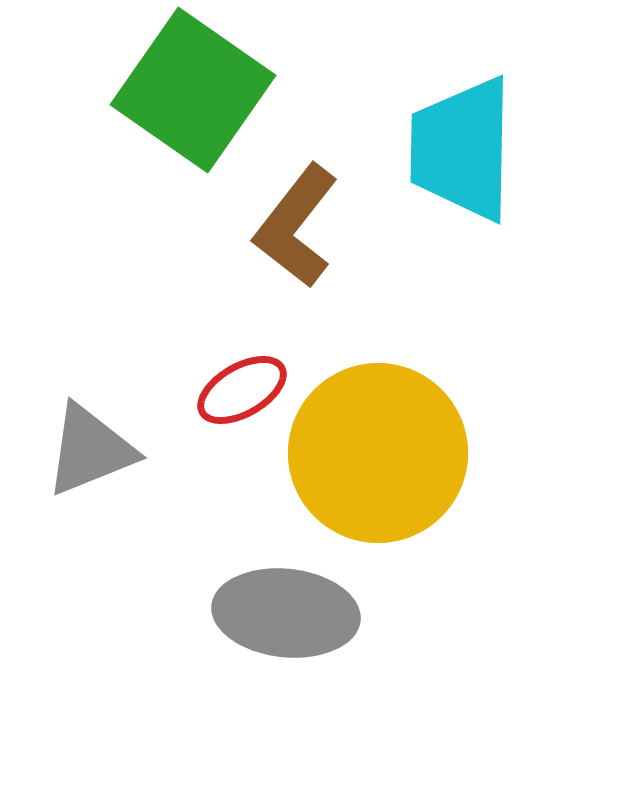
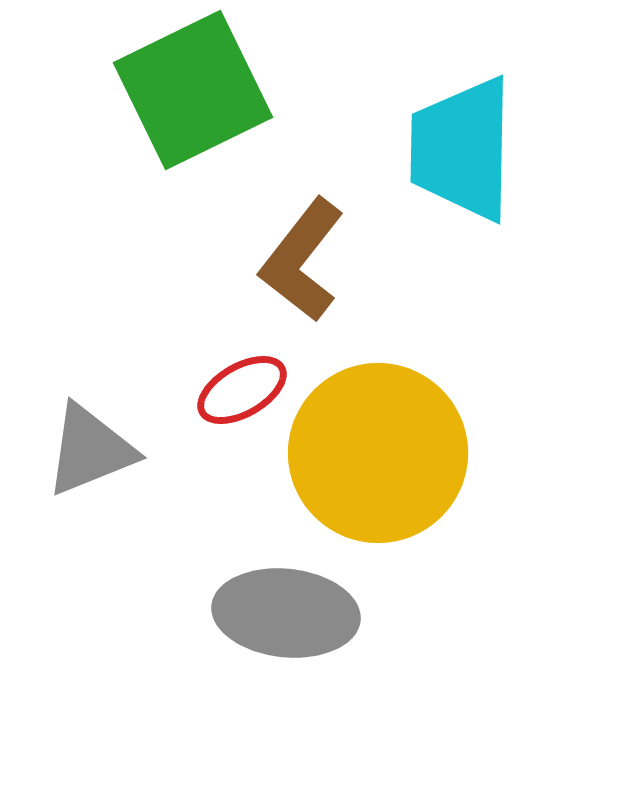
green square: rotated 29 degrees clockwise
brown L-shape: moved 6 px right, 34 px down
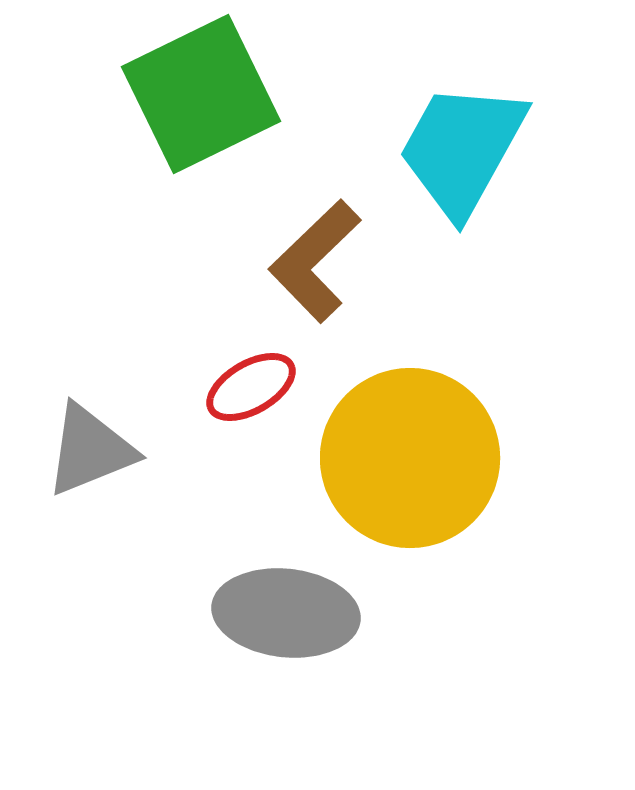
green square: moved 8 px right, 4 px down
cyan trapezoid: rotated 28 degrees clockwise
brown L-shape: moved 13 px right, 1 px down; rotated 8 degrees clockwise
red ellipse: moved 9 px right, 3 px up
yellow circle: moved 32 px right, 5 px down
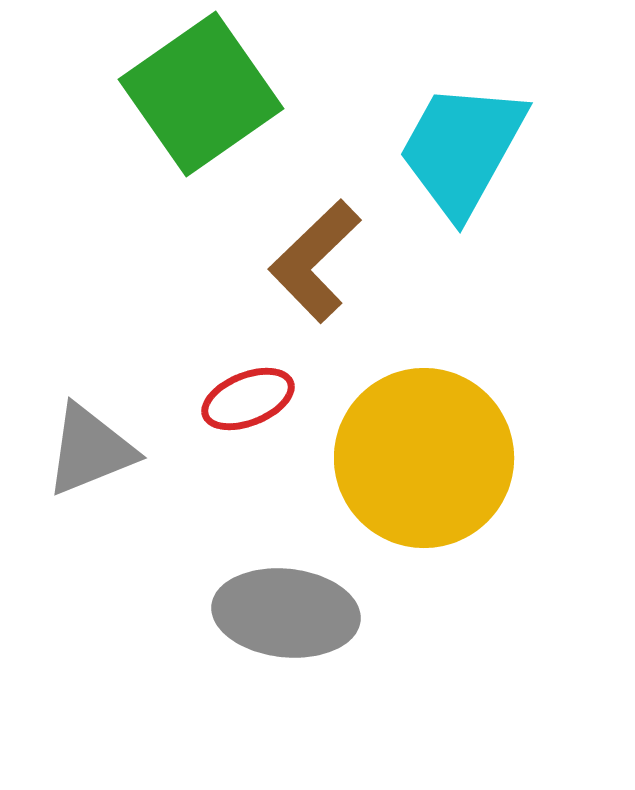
green square: rotated 9 degrees counterclockwise
red ellipse: moved 3 px left, 12 px down; rotated 8 degrees clockwise
yellow circle: moved 14 px right
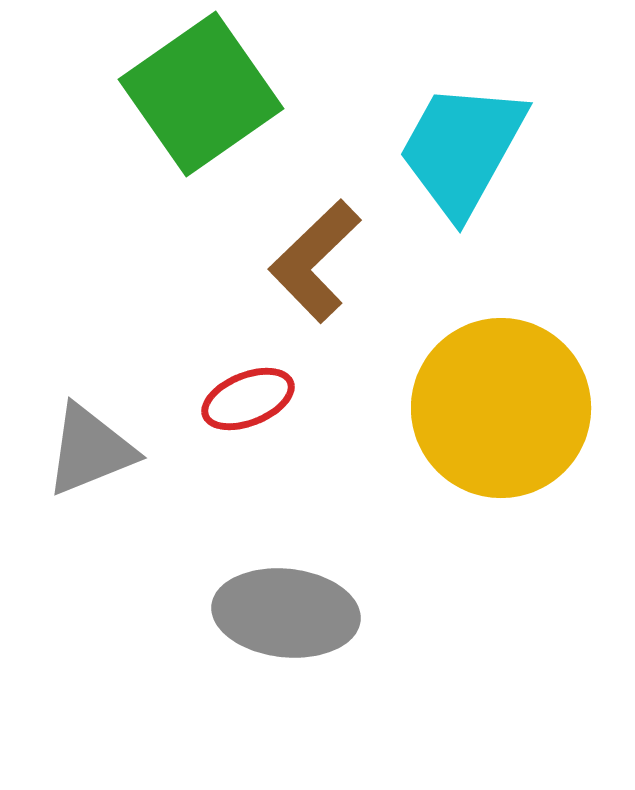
yellow circle: moved 77 px right, 50 px up
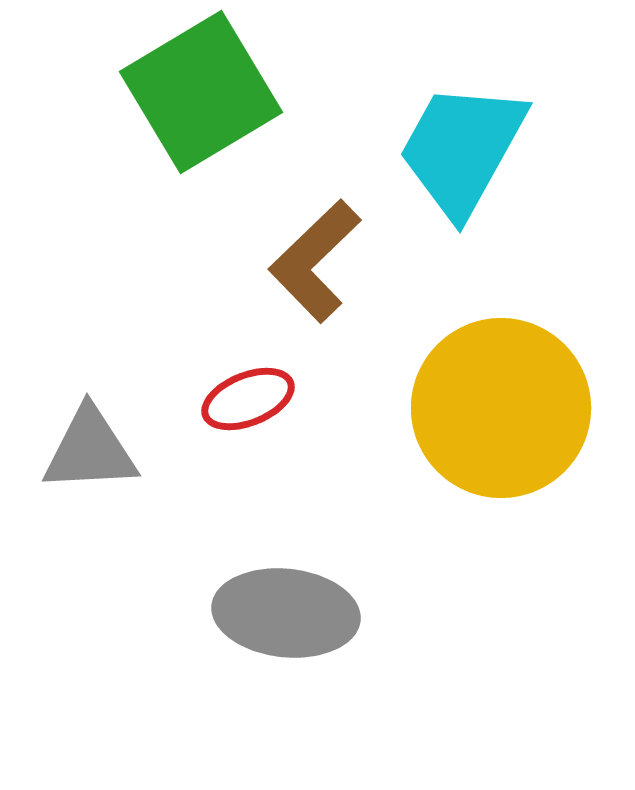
green square: moved 2 px up; rotated 4 degrees clockwise
gray triangle: rotated 19 degrees clockwise
